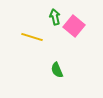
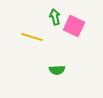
pink square: rotated 15 degrees counterclockwise
green semicircle: rotated 70 degrees counterclockwise
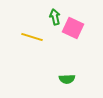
pink square: moved 1 px left, 2 px down
green semicircle: moved 10 px right, 9 px down
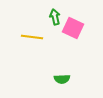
yellow line: rotated 10 degrees counterclockwise
green semicircle: moved 5 px left
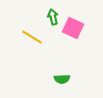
green arrow: moved 2 px left
yellow line: rotated 25 degrees clockwise
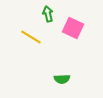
green arrow: moved 5 px left, 3 px up
yellow line: moved 1 px left
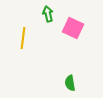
yellow line: moved 8 px left, 1 px down; rotated 65 degrees clockwise
green semicircle: moved 8 px right, 4 px down; rotated 84 degrees clockwise
